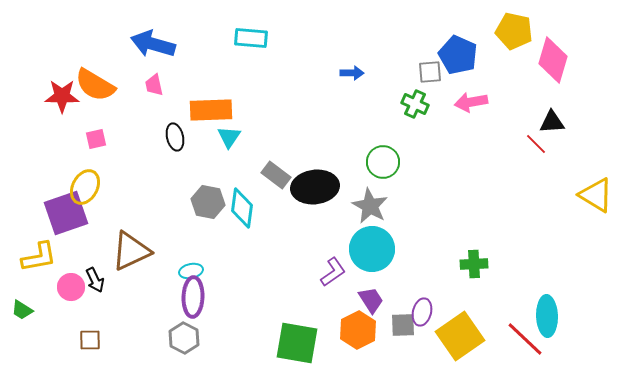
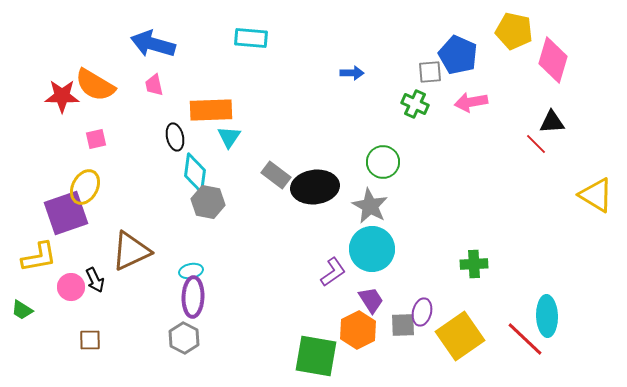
cyan diamond at (242, 208): moved 47 px left, 35 px up
green square at (297, 343): moved 19 px right, 13 px down
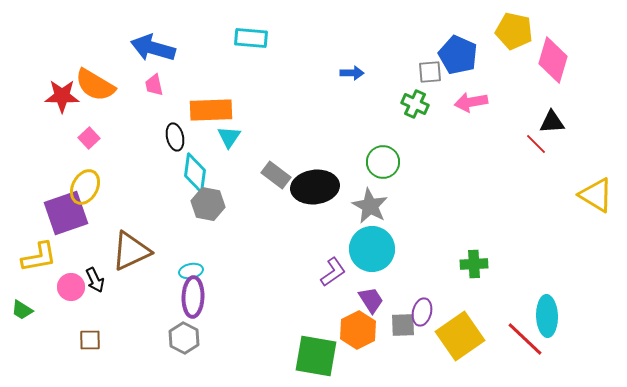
blue arrow at (153, 44): moved 4 px down
pink square at (96, 139): moved 7 px left, 1 px up; rotated 30 degrees counterclockwise
gray hexagon at (208, 202): moved 2 px down
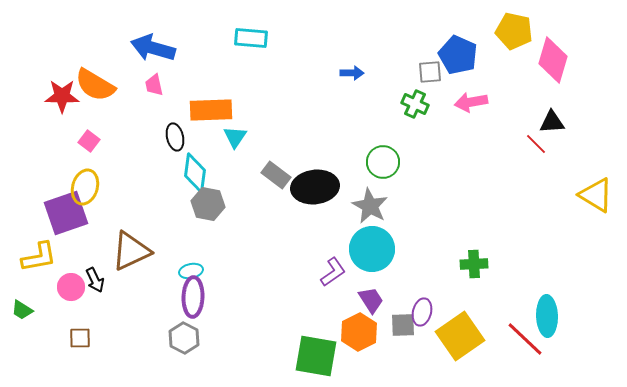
cyan triangle at (229, 137): moved 6 px right
pink square at (89, 138): moved 3 px down; rotated 10 degrees counterclockwise
yellow ellipse at (85, 187): rotated 12 degrees counterclockwise
orange hexagon at (358, 330): moved 1 px right, 2 px down
brown square at (90, 340): moved 10 px left, 2 px up
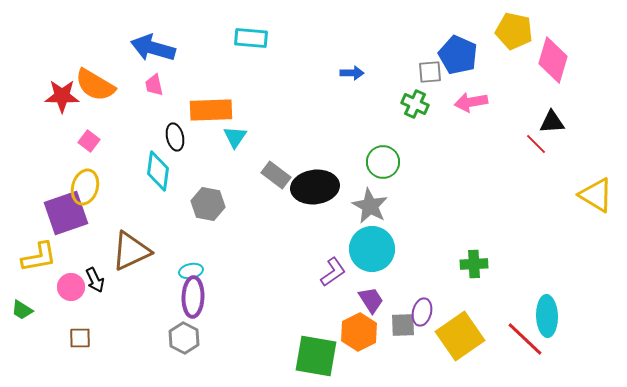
cyan diamond at (195, 173): moved 37 px left, 2 px up
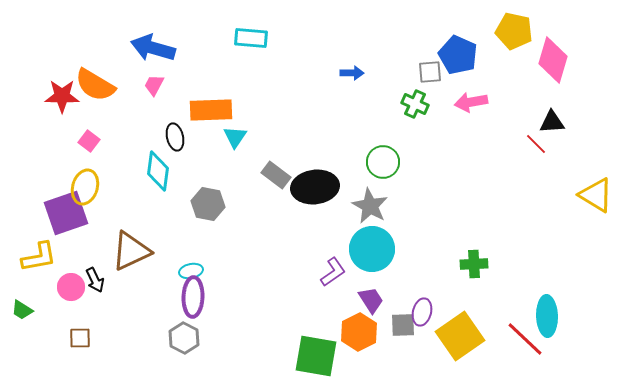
pink trapezoid at (154, 85): rotated 40 degrees clockwise
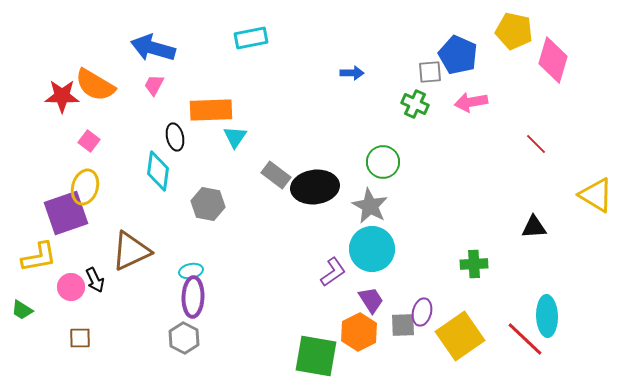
cyan rectangle at (251, 38): rotated 16 degrees counterclockwise
black triangle at (552, 122): moved 18 px left, 105 px down
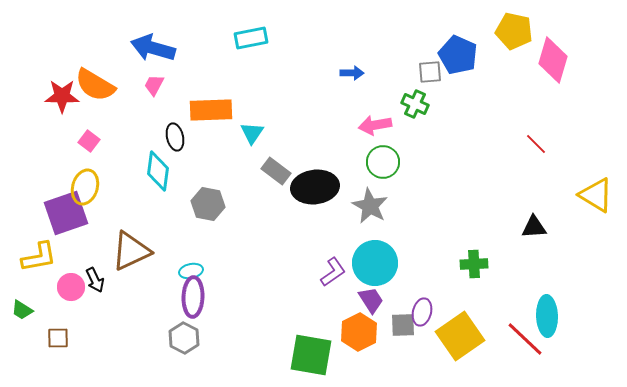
pink arrow at (471, 102): moved 96 px left, 23 px down
cyan triangle at (235, 137): moved 17 px right, 4 px up
gray rectangle at (276, 175): moved 4 px up
cyan circle at (372, 249): moved 3 px right, 14 px down
brown square at (80, 338): moved 22 px left
green square at (316, 356): moved 5 px left, 1 px up
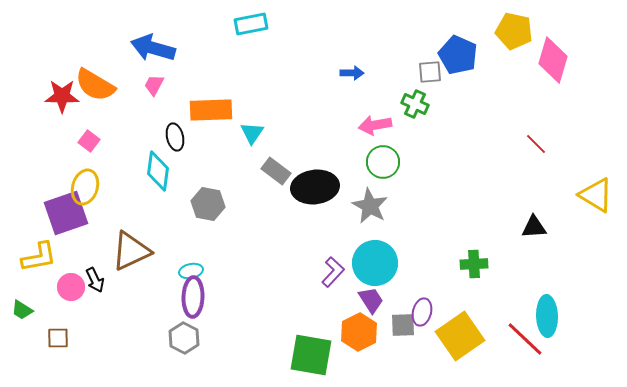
cyan rectangle at (251, 38): moved 14 px up
purple L-shape at (333, 272): rotated 12 degrees counterclockwise
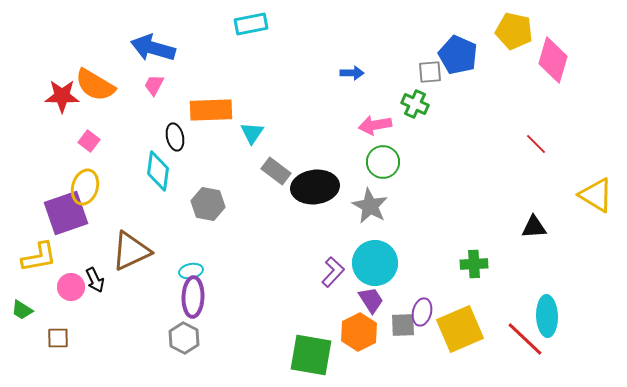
yellow square at (460, 336): moved 7 px up; rotated 12 degrees clockwise
